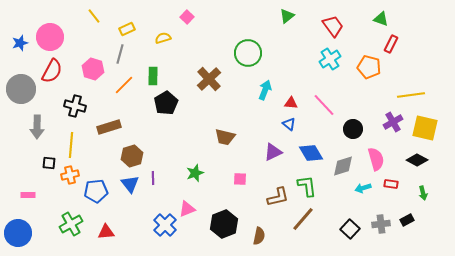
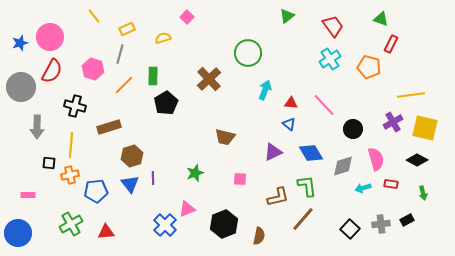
gray circle at (21, 89): moved 2 px up
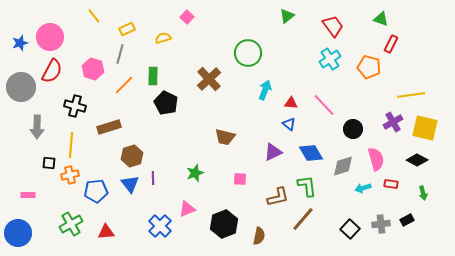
black pentagon at (166, 103): rotated 15 degrees counterclockwise
blue cross at (165, 225): moved 5 px left, 1 px down
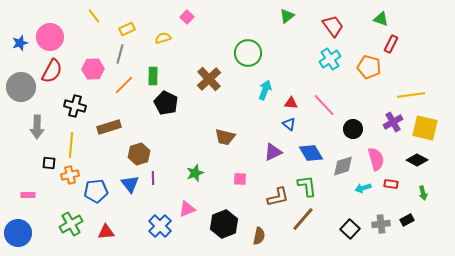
pink hexagon at (93, 69): rotated 20 degrees counterclockwise
brown hexagon at (132, 156): moved 7 px right, 2 px up
